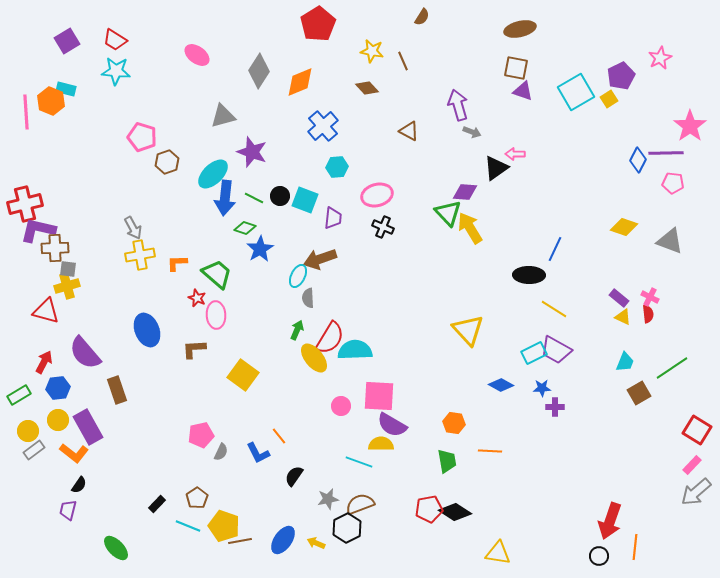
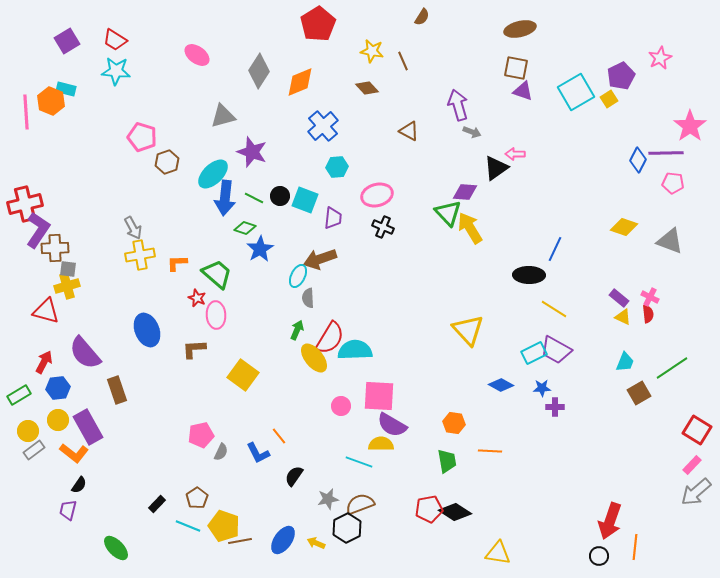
purple L-shape at (38, 230): rotated 111 degrees clockwise
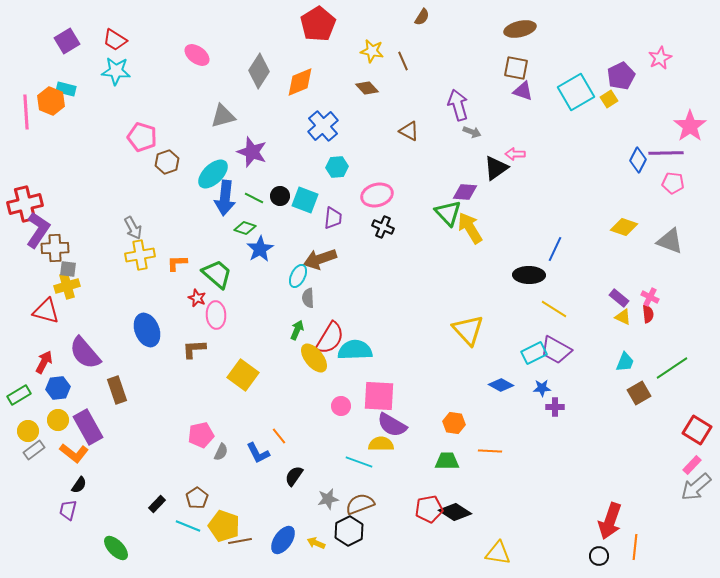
green trapezoid at (447, 461): rotated 80 degrees counterclockwise
gray arrow at (696, 492): moved 5 px up
black hexagon at (347, 528): moved 2 px right, 3 px down
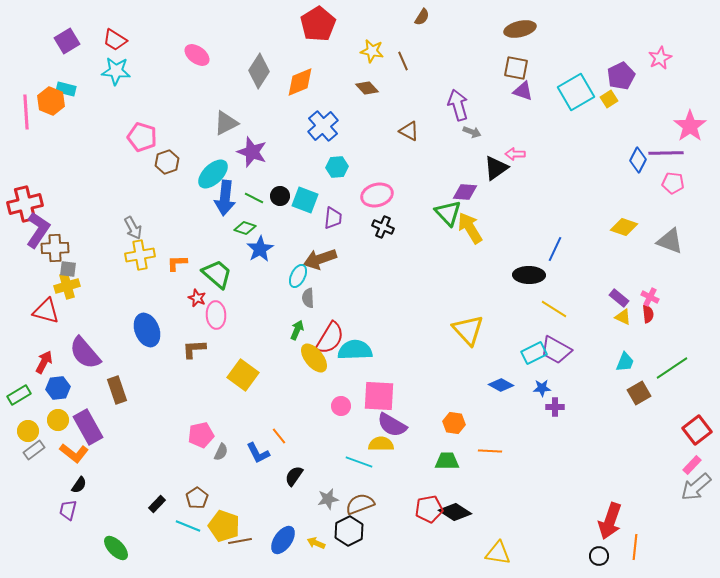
gray triangle at (223, 116): moved 3 px right, 7 px down; rotated 12 degrees counterclockwise
red square at (697, 430): rotated 20 degrees clockwise
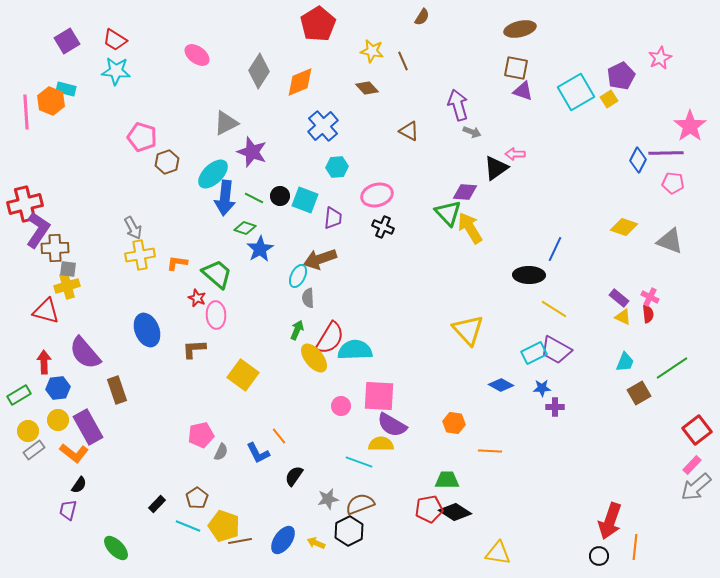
orange L-shape at (177, 263): rotated 10 degrees clockwise
red arrow at (44, 362): rotated 30 degrees counterclockwise
green trapezoid at (447, 461): moved 19 px down
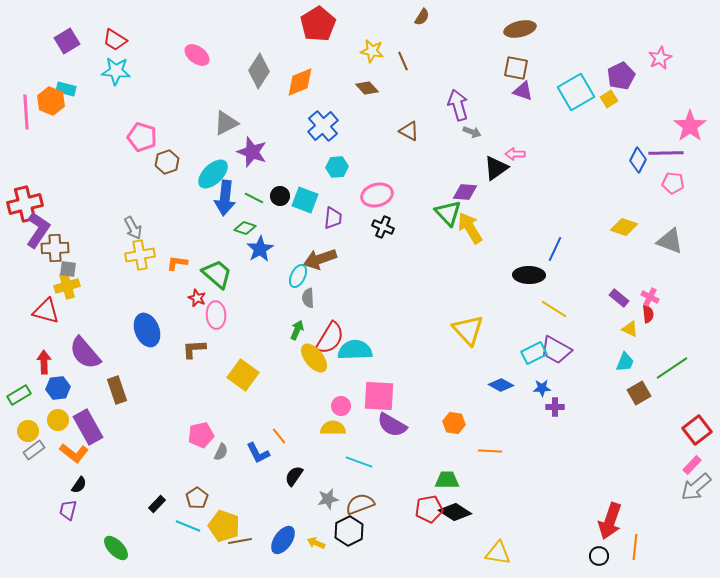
yellow triangle at (623, 317): moved 7 px right, 12 px down
yellow semicircle at (381, 444): moved 48 px left, 16 px up
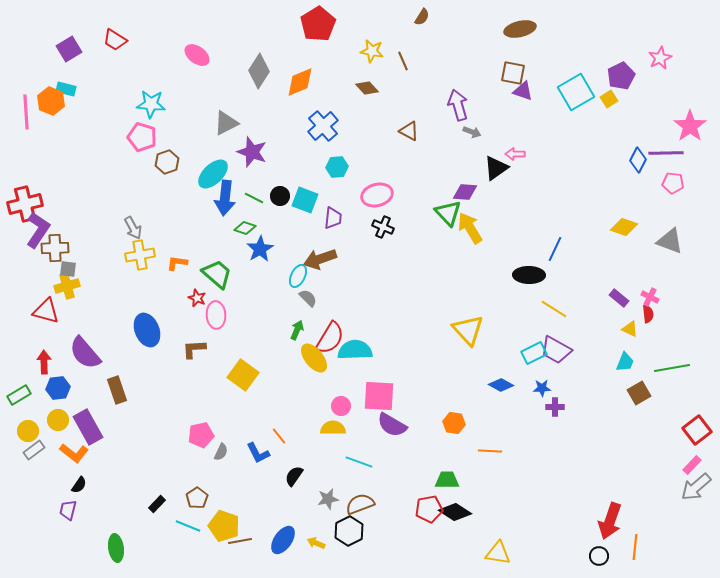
purple square at (67, 41): moved 2 px right, 8 px down
brown square at (516, 68): moved 3 px left, 5 px down
cyan star at (116, 71): moved 35 px right, 33 px down
gray semicircle at (308, 298): rotated 138 degrees clockwise
green line at (672, 368): rotated 24 degrees clockwise
green ellipse at (116, 548): rotated 36 degrees clockwise
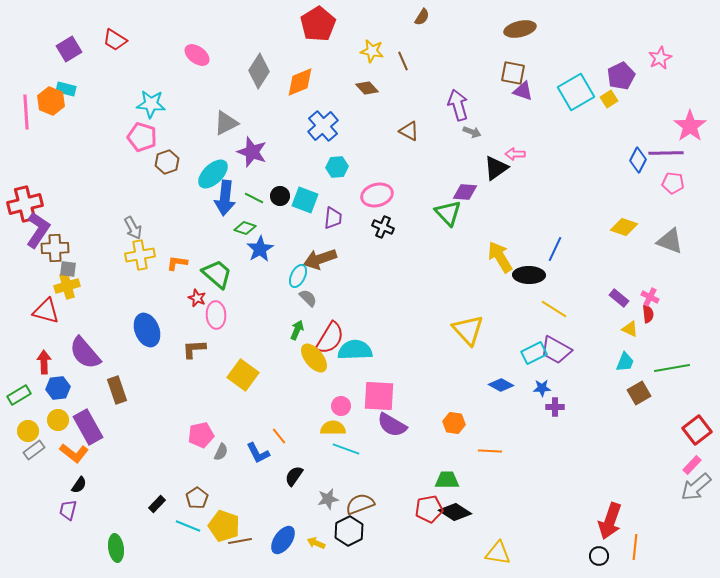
yellow arrow at (470, 228): moved 30 px right, 29 px down
cyan line at (359, 462): moved 13 px left, 13 px up
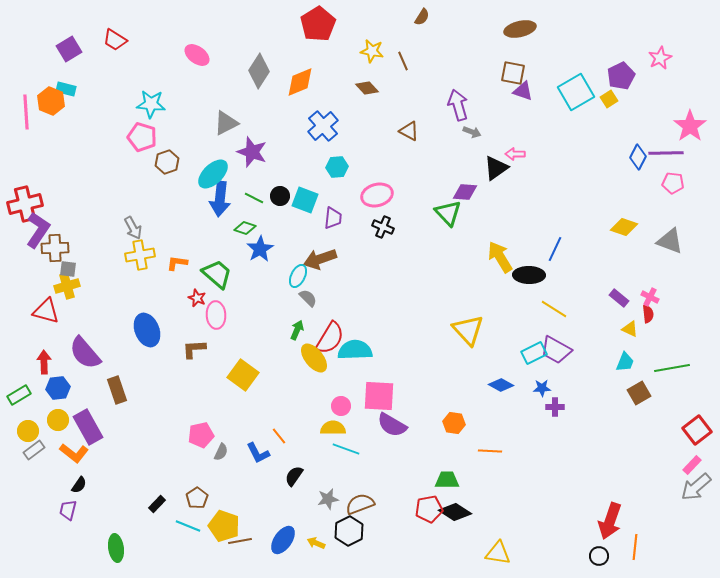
blue diamond at (638, 160): moved 3 px up
blue arrow at (225, 198): moved 5 px left, 1 px down
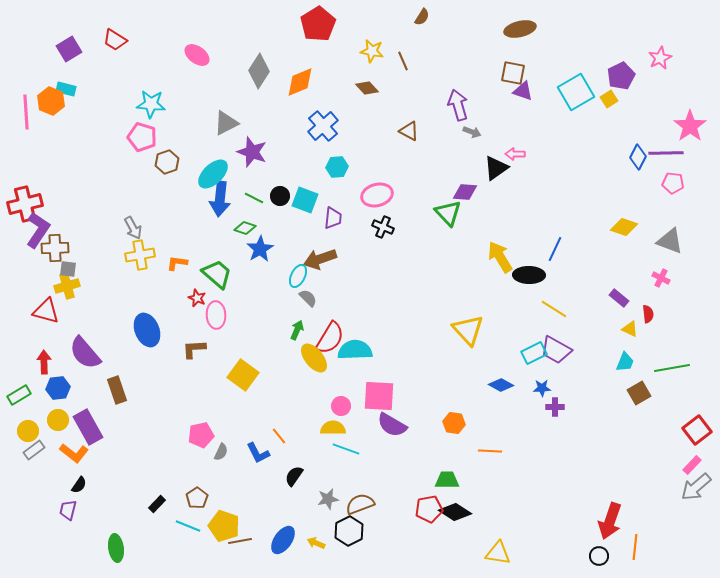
pink cross at (650, 297): moved 11 px right, 19 px up
